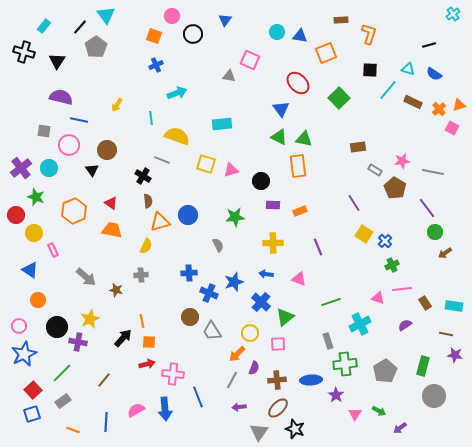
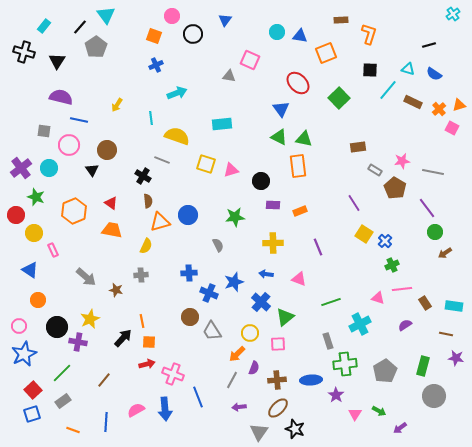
purple star at (455, 355): moved 1 px right, 3 px down
pink cross at (173, 374): rotated 15 degrees clockwise
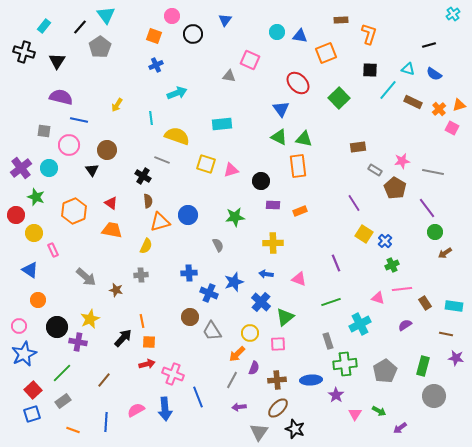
gray pentagon at (96, 47): moved 4 px right
purple line at (318, 247): moved 18 px right, 16 px down
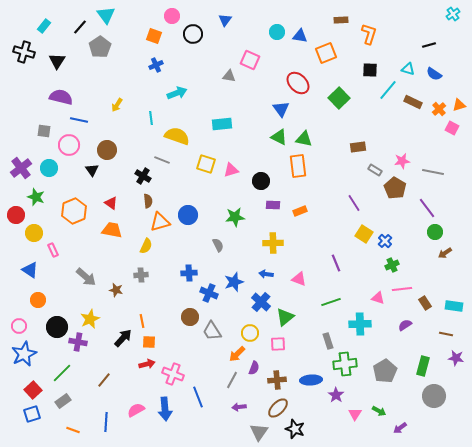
cyan cross at (360, 324): rotated 25 degrees clockwise
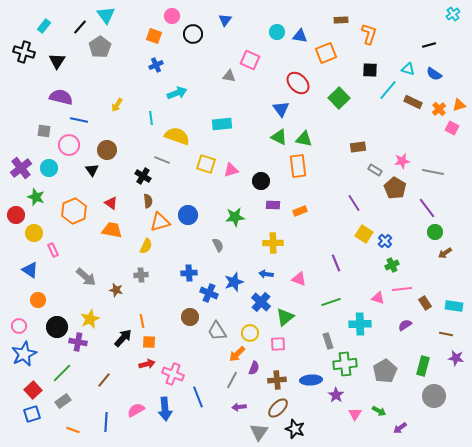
gray trapezoid at (212, 331): moved 5 px right
